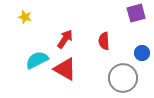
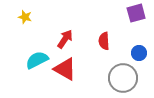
blue circle: moved 3 px left
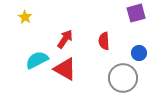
yellow star: rotated 16 degrees clockwise
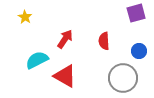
blue circle: moved 2 px up
red triangle: moved 7 px down
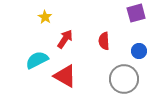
yellow star: moved 20 px right
gray circle: moved 1 px right, 1 px down
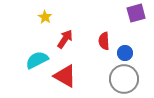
blue circle: moved 14 px left, 2 px down
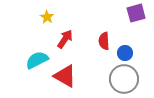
yellow star: moved 2 px right
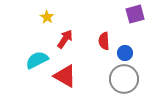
purple square: moved 1 px left, 1 px down
